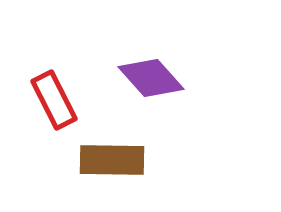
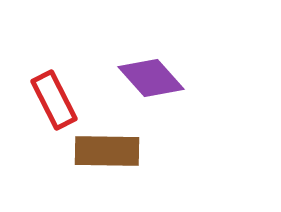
brown rectangle: moved 5 px left, 9 px up
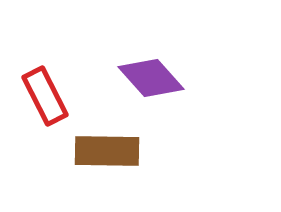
red rectangle: moved 9 px left, 4 px up
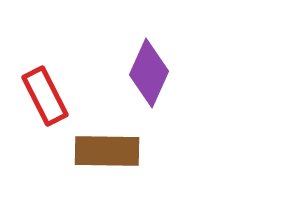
purple diamond: moved 2 px left, 5 px up; rotated 66 degrees clockwise
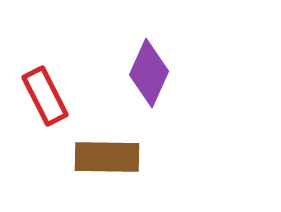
brown rectangle: moved 6 px down
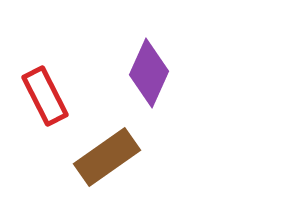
brown rectangle: rotated 36 degrees counterclockwise
